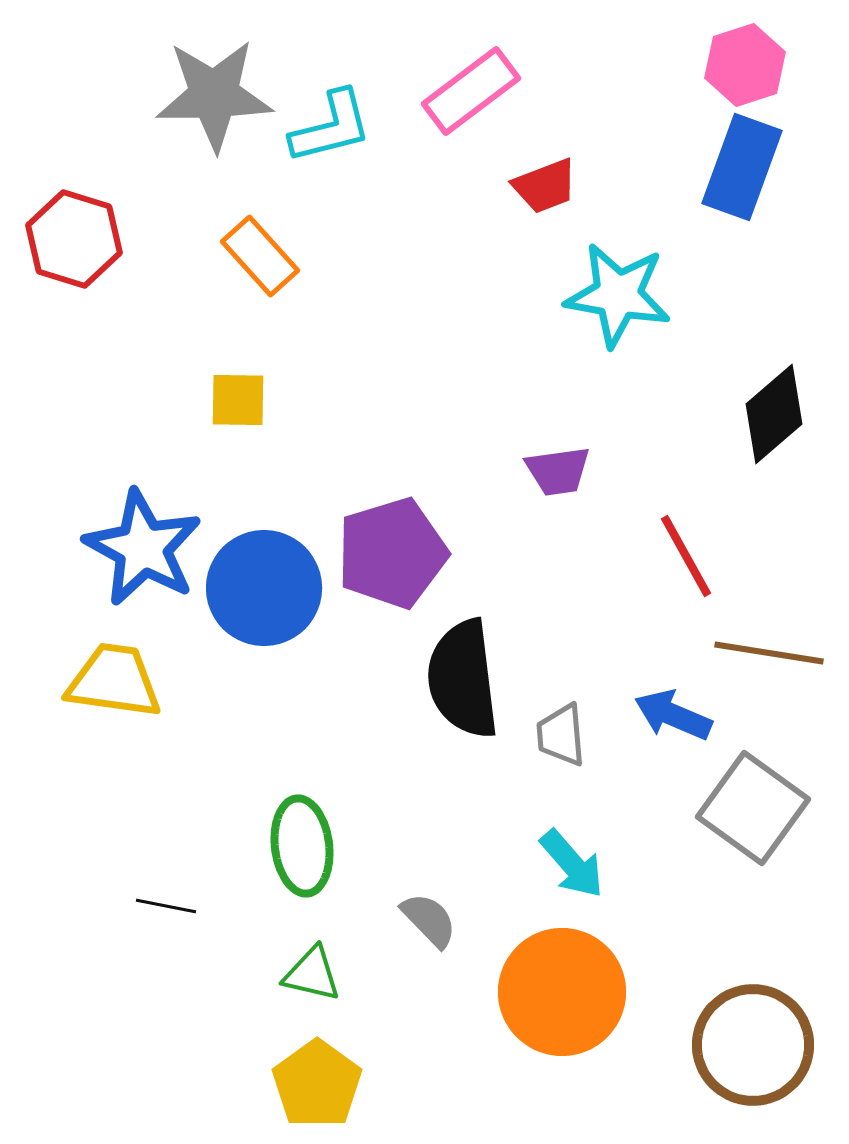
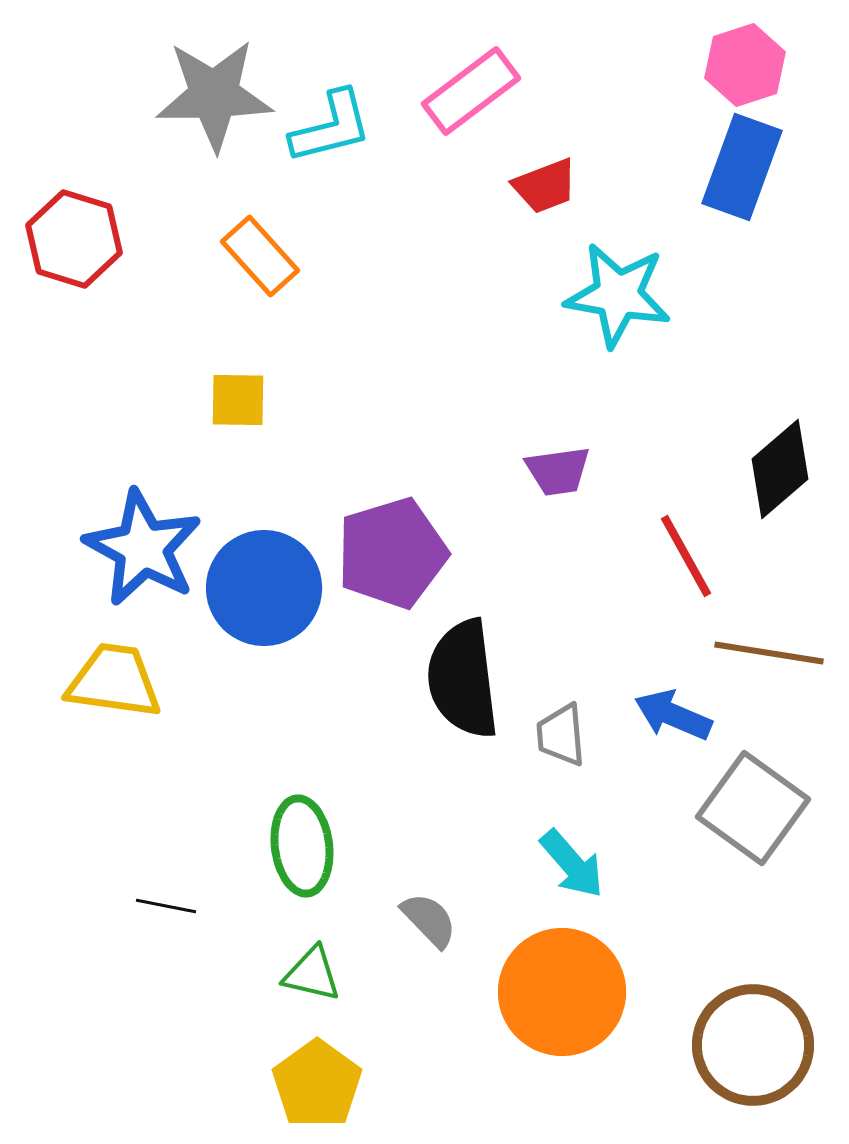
black diamond: moved 6 px right, 55 px down
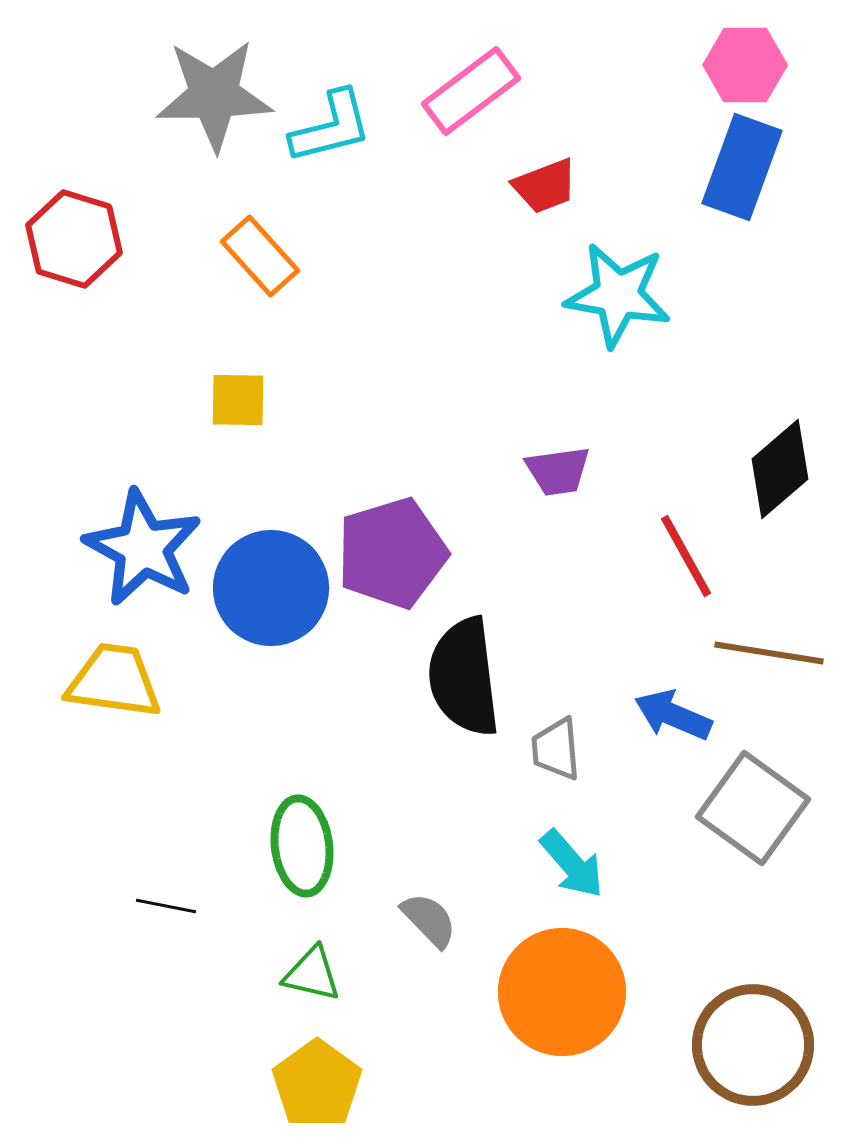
pink hexagon: rotated 18 degrees clockwise
blue circle: moved 7 px right
black semicircle: moved 1 px right, 2 px up
gray trapezoid: moved 5 px left, 14 px down
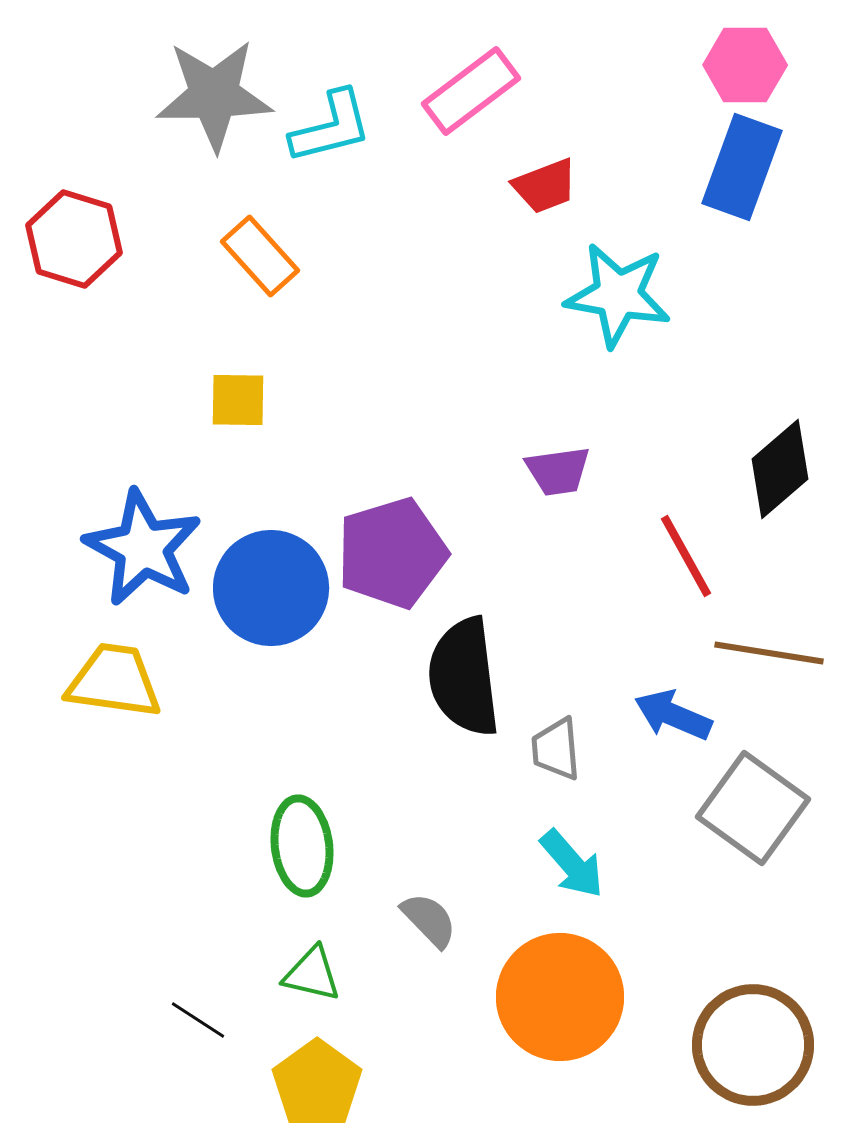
black line: moved 32 px right, 114 px down; rotated 22 degrees clockwise
orange circle: moved 2 px left, 5 px down
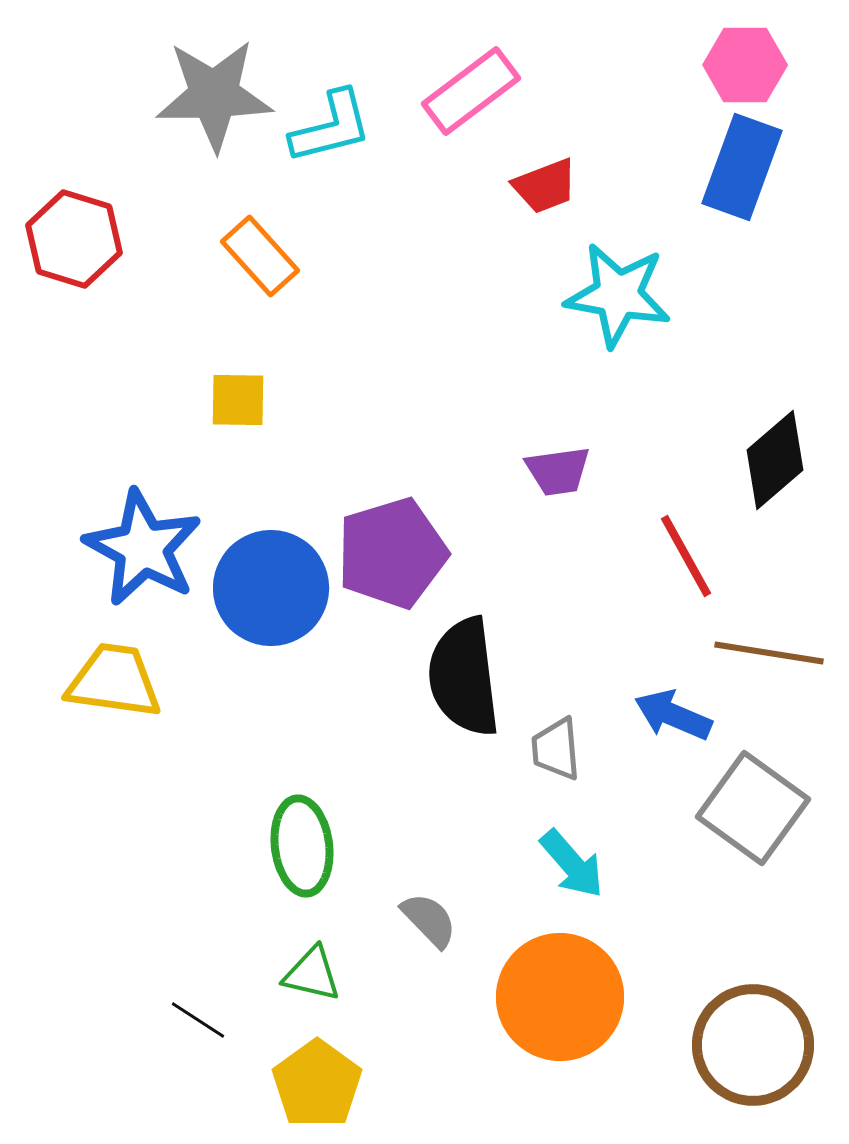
black diamond: moved 5 px left, 9 px up
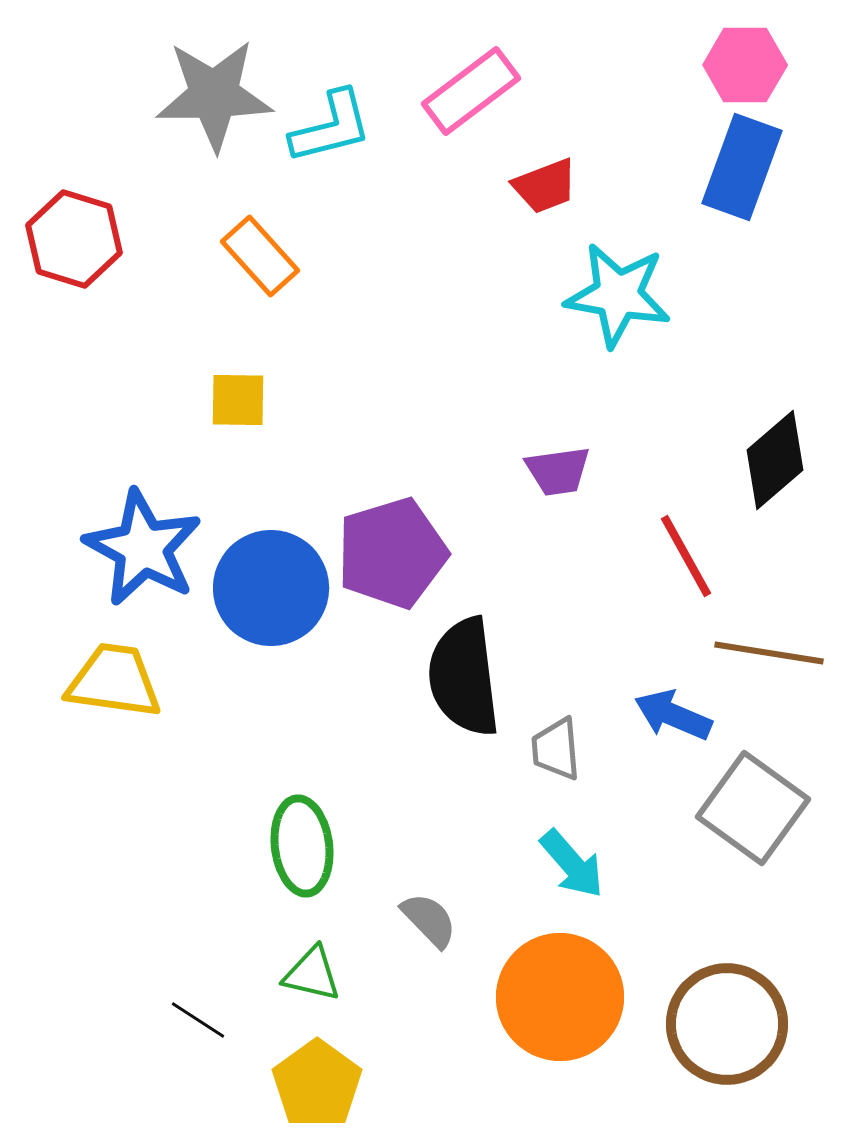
brown circle: moved 26 px left, 21 px up
